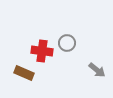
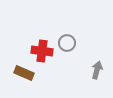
gray arrow: rotated 114 degrees counterclockwise
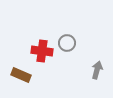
brown rectangle: moved 3 px left, 2 px down
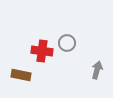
brown rectangle: rotated 12 degrees counterclockwise
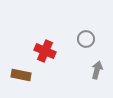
gray circle: moved 19 px right, 4 px up
red cross: moved 3 px right; rotated 15 degrees clockwise
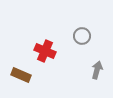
gray circle: moved 4 px left, 3 px up
brown rectangle: rotated 12 degrees clockwise
